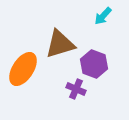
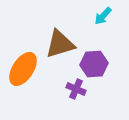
purple hexagon: rotated 24 degrees counterclockwise
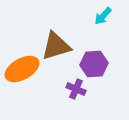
brown triangle: moved 4 px left, 2 px down
orange ellipse: moved 1 px left; rotated 28 degrees clockwise
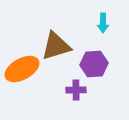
cyan arrow: moved 7 px down; rotated 42 degrees counterclockwise
purple cross: moved 1 px down; rotated 24 degrees counterclockwise
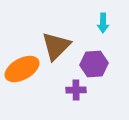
brown triangle: rotated 28 degrees counterclockwise
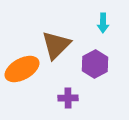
brown triangle: moved 1 px up
purple hexagon: moved 1 px right; rotated 24 degrees counterclockwise
purple cross: moved 8 px left, 8 px down
